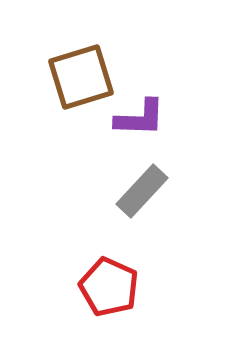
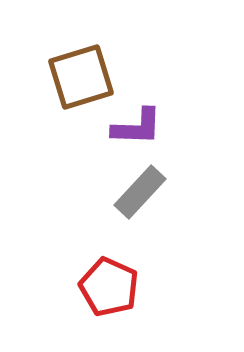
purple L-shape: moved 3 px left, 9 px down
gray rectangle: moved 2 px left, 1 px down
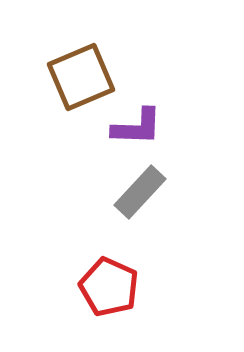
brown square: rotated 6 degrees counterclockwise
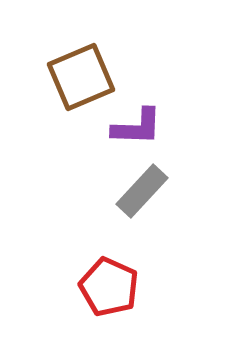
gray rectangle: moved 2 px right, 1 px up
